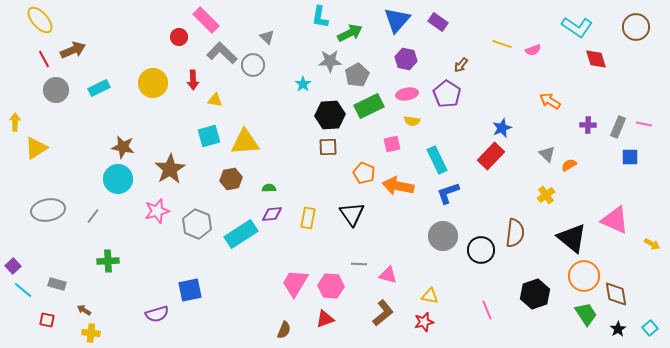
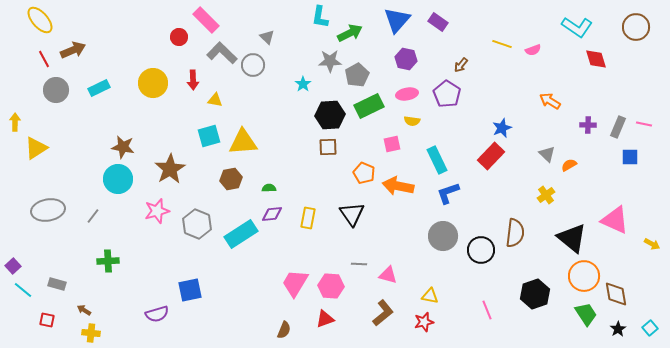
yellow triangle at (245, 142): moved 2 px left
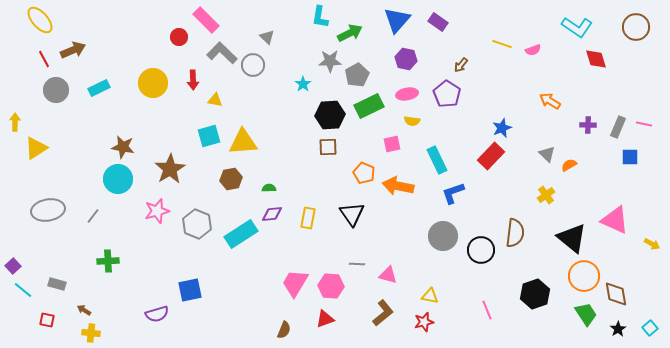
blue L-shape at (448, 193): moved 5 px right
gray line at (359, 264): moved 2 px left
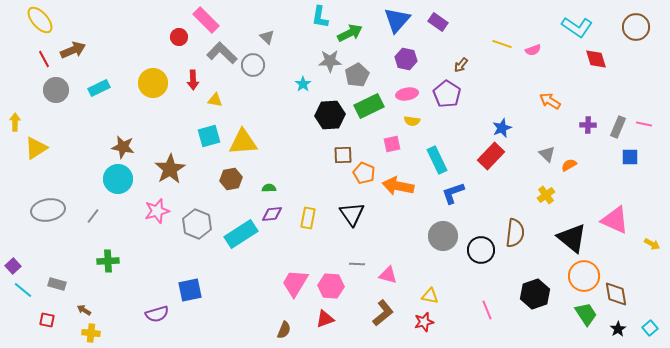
brown square at (328, 147): moved 15 px right, 8 px down
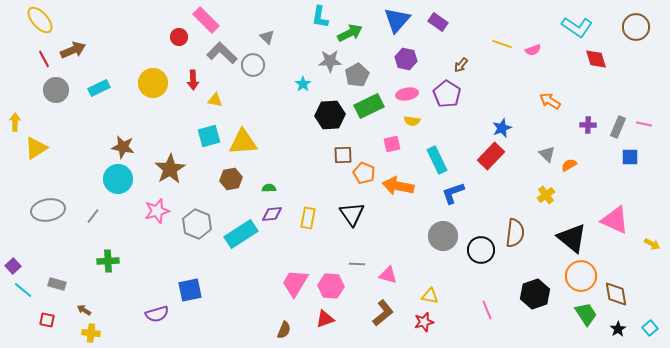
orange circle at (584, 276): moved 3 px left
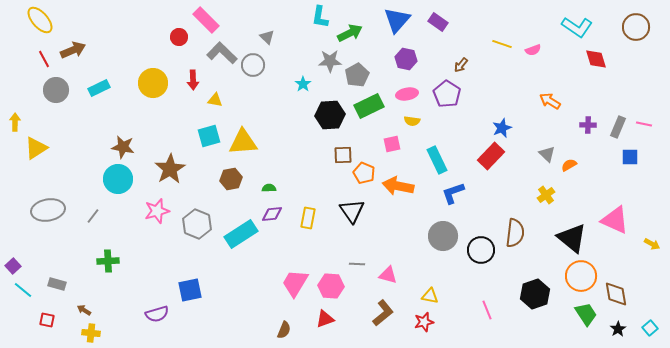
black triangle at (352, 214): moved 3 px up
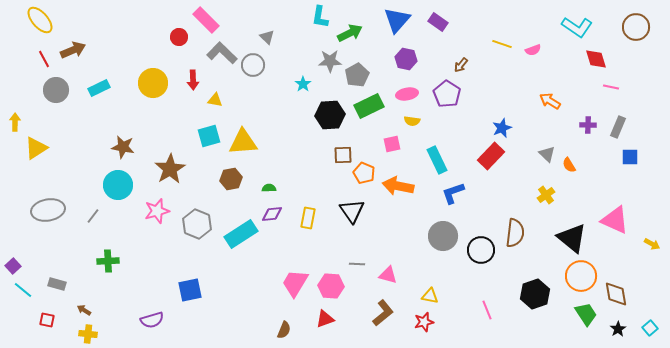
pink line at (644, 124): moved 33 px left, 37 px up
orange semicircle at (569, 165): rotated 91 degrees counterclockwise
cyan circle at (118, 179): moved 6 px down
purple semicircle at (157, 314): moved 5 px left, 6 px down
yellow cross at (91, 333): moved 3 px left, 1 px down
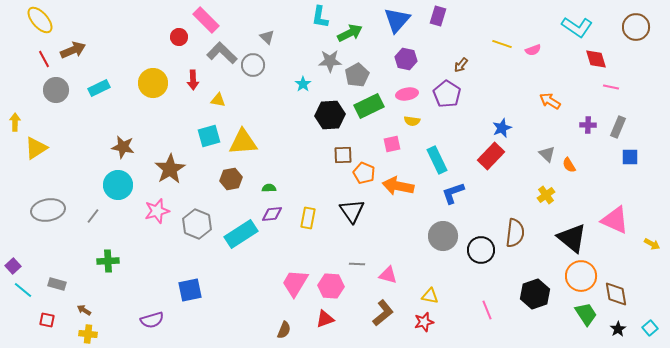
purple rectangle at (438, 22): moved 6 px up; rotated 72 degrees clockwise
yellow triangle at (215, 100): moved 3 px right
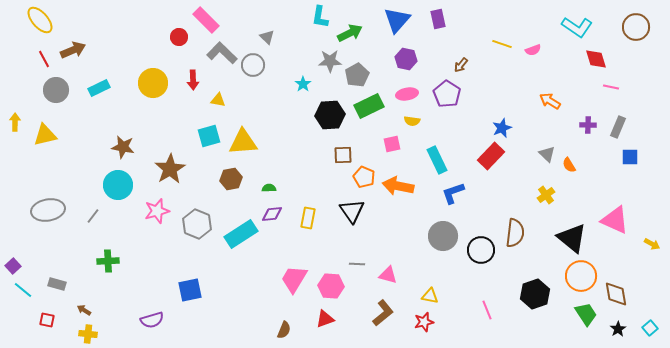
purple rectangle at (438, 16): moved 3 px down; rotated 30 degrees counterclockwise
yellow triangle at (36, 148): moved 9 px right, 13 px up; rotated 20 degrees clockwise
orange pentagon at (364, 173): moved 4 px down
pink trapezoid at (295, 283): moved 1 px left, 4 px up
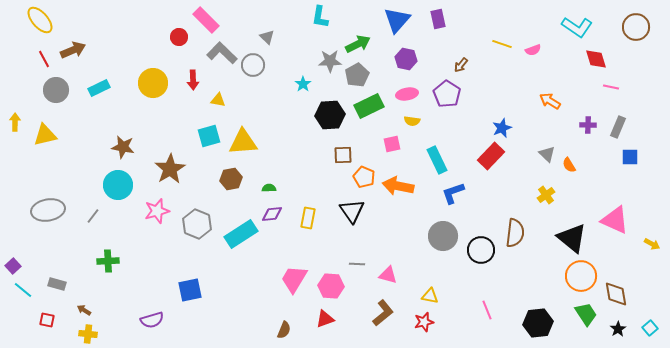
green arrow at (350, 33): moved 8 px right, 11 px down
black hexagon at (535, 294): moved 3 px right, 29 px down; rotated 12 degrees clockwise
